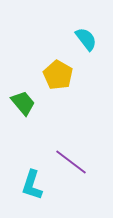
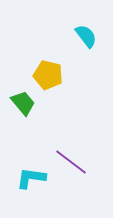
cyan semicircle: moved 3 px up
yellow pentagon: moved 10 px left; rotated 16 degrees counterclockwise
cyan L-shape: moved 1 px left, 7 px up; rotated 80 degrees clockwise
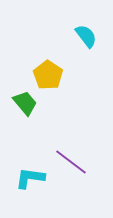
yellow pentagon: rotated 20 degrees clockwise
green trapezoid: moved 2 px right
cyan L-shape: moved 1 px left
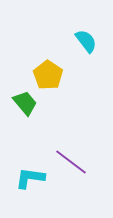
cyan semicircle: moved 5 px down
